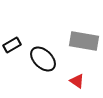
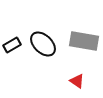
black ellipse: moved 15 px up
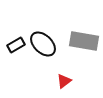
black rectangle: moved 4 px right
red triangle: moved 13 px left; rotated 49 degrees clockwise
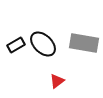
gray rectangle: moved 2 px down
red triangle: moved 7 px left
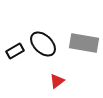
black rectangle: moved 1 px left, 6 px down
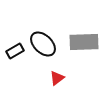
gray rectangle: moved 1 px up; rotated 12 degrees counterclockwise
red triangle: moved 3 px up
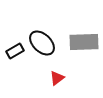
black ellipse: moved 1 px left, 1 px up
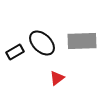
gray rectangle: moved 2 px left, 1 px up
black rectangle: moved 1 px down
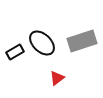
gray rectangle: rotated 16 degrees counterclockwise
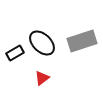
black rectangle: moved 1 px down
red triangle: moved 15 px left
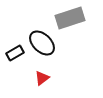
gray rectangle: moved 12 px left, 23 px up
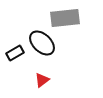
gray rectangle: moved 5 px left; rotated 12 degrees clockwise
red triangle: moved 2 px down
